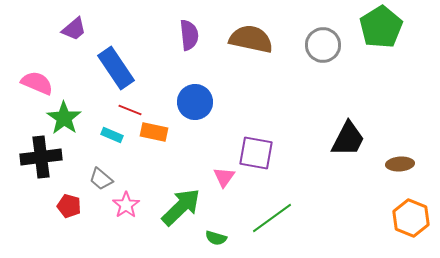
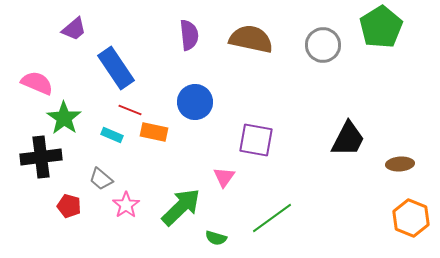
purple square: moved 13 px up
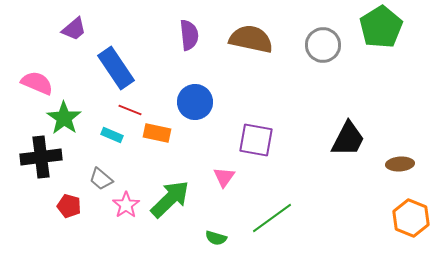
orange rectangle: moved 3 px right, 1 px down
green arrow: moved 11 px left, 8 px up
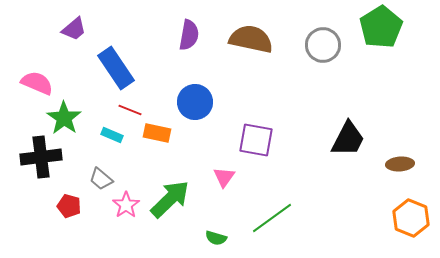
purple semicircle: rotated 16 degrees clockwise
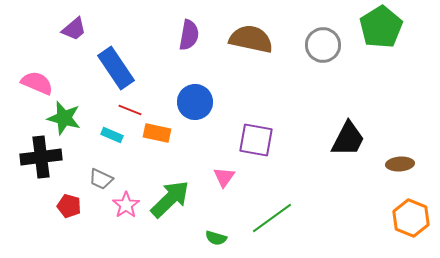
green star: rotated 20 degrees counterclockwise
gray trapezoid: rotated 15 degrees counterclockwise
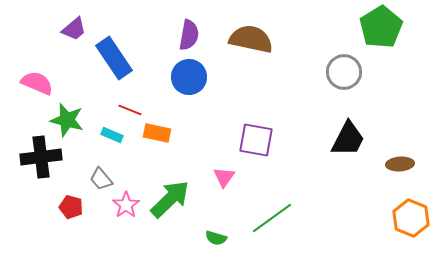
gray circle: moved 21 px right, 27 px down
blue rectangle: moved 2 px left, 10 px up
blue circle: moved 6 px left, 25 px up
green star: moved 3 px right, 2 px down
gray trapezoid: rotated 25 degrees clockwise
red pentagon: moved 2 px right, 1 px down
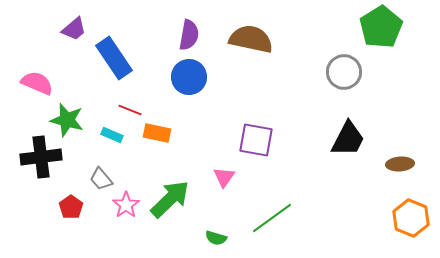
red pentagon: rotated 20 degrees clockwise
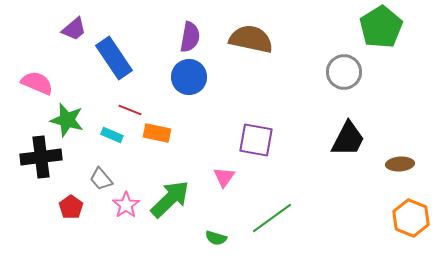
purple semicircle: moved 1 px right, 2 px down
